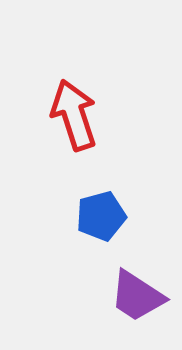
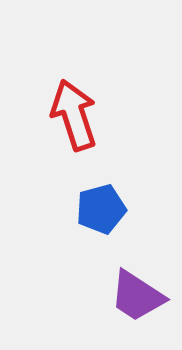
blue pentagon: moved 7 px up
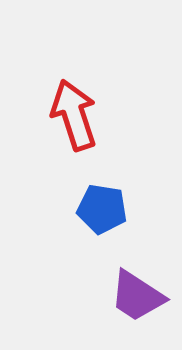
blue pentagon: moved 1 px right; rotated 24 degrees clockwise
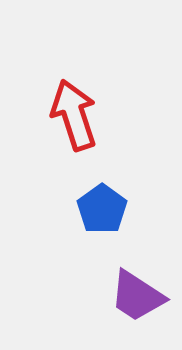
blue pentagon: rotated 27 degrees clockwise
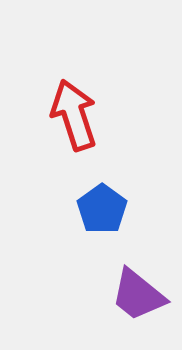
purple trapezoid: moved 1 px right, 1 px up; rotated 6 degrees clockwise
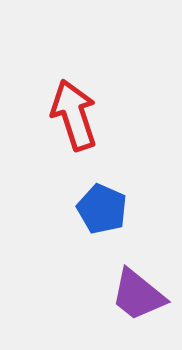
blue pentagon: rotated 12 degrees counterclockwise
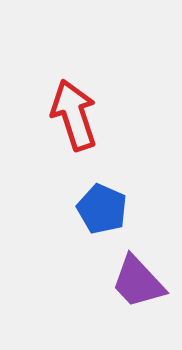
purple trapezoid: moved 13 px up; rotated 8 degrees clockwise
